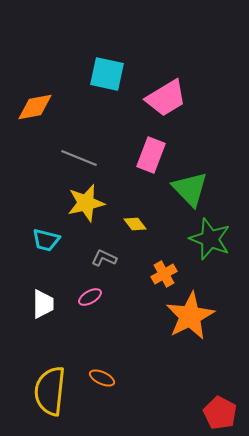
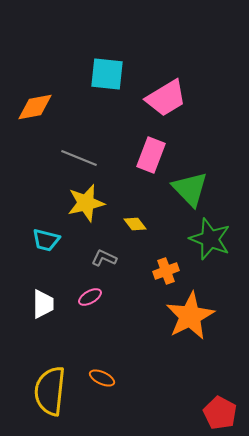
cyan square: rotated 6 degrees counterclockwise
orange cross: moved 2 px right, 3 px up; rotated 10 degrees clockwise
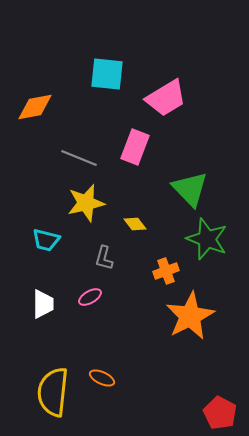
pink rectangle: moved 16 px left, 8 px up
green star: moved 3 px left
gray L-shape: rotated 100 degrees counterclockwise
yellow semicircle: moved 3 px right, 1 px down
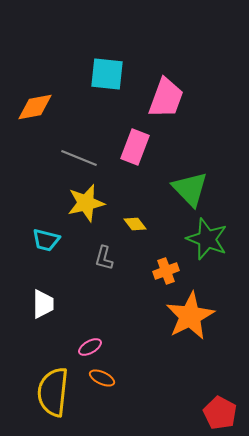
pink trapezoid: rotated 39 degrees counterclockwise
pink ellipse: moved 50 px down
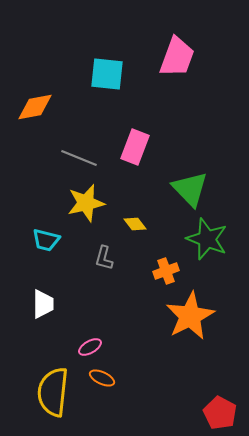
pink trapezoid: moved 11 px right, 41 px up
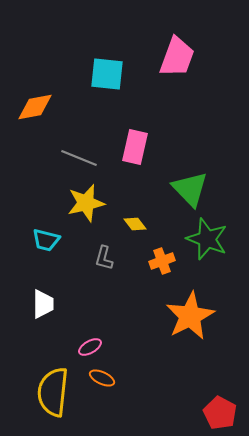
pink rectangle: rotated 8 degrees counterclockwise
orange cross: moved 4 px left, 10 px up
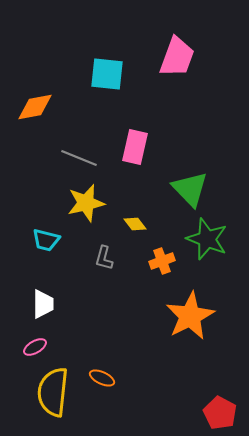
pink ellipse: moved 55 px left
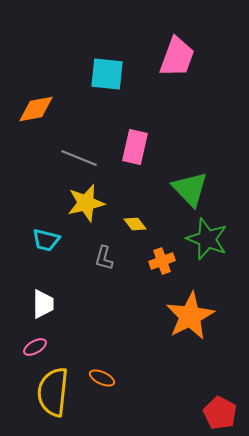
orange diamond: moved 1 px right, 2 px down
